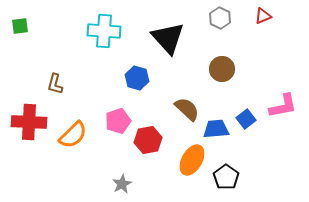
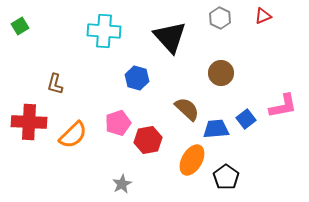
green square: rotated 24 degrees counterclockwise
black triangle: moved 2 px right, 1 px up
brown circle: moved 1 px left, 4 px down
pink pentagon: moved 2 px down
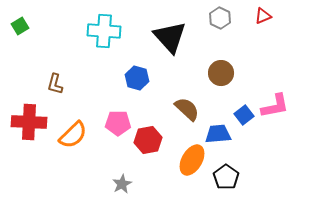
pink L-shape: moved 8 px left
blue square: moved 2 px left, 4 px up
pink pentagon: rotated 20 degrees clockwise
blue trapezoid: moved 2 px right, 5 px down
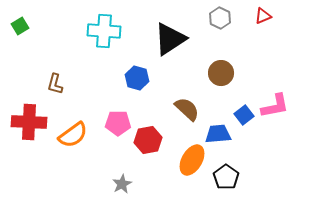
black triangle: moved 2 px down; rotated 39 degrees clockwise
orange semicircle: rotated 8 degrees clockwise
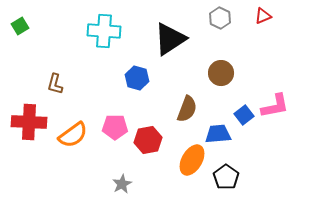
brown semicircle: rotated 68 degrees clockwise
pink pentagon: moved 3 px left, 4 px down
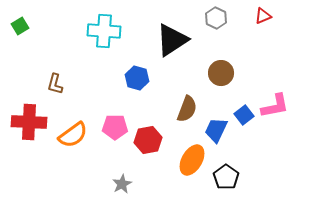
gray hexagon: moved 4 px left
black triangle: moved 2 px right, 1 px down
blue trapezoid: moved 2 px left, 4 px up; rotated 60 degrees counterclockwise
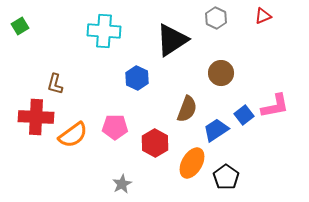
blue hexagon: rotated 10 degrees clockwise
red cross: moved 7 px right, 5 px up
blue trapezoid: rotated 32 degrees clockwise
red hexagon: moved 7 px right, 3 px down; rotated 20 degrees counterclockwise
orange ellipse: moved 3 px down
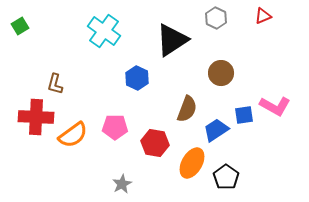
cyan cross: rotated 32 degrees clockwise
pink L-shape: rotated 40 degrees clockwise
blue square: rotated 30 degrees clockwise
red hexagon: rotated 20 degrees counterclockwise
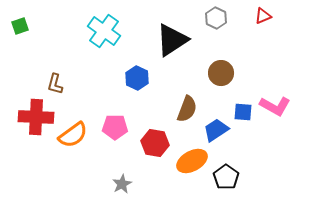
green square: rotated 12 degrees clockwise
blue square: moved 1 px left, 3 px up; rotated 12 degrees clockwise
orange ellipse: moved 2 px up; rotated 32 degrees clockwise
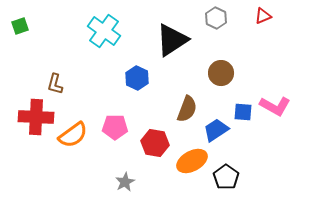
gray star: moved 3 px right, 2 px up
